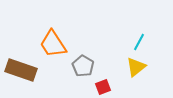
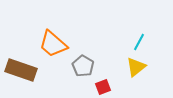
orange trapezoid: rotated 16 degrees counterclockwise
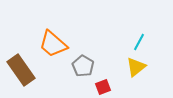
brown rectangle: rotated 36 degrees clockwise
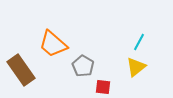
red square: rotated 28 degrees clockwise
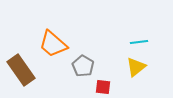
cyan line: rotated 54 degrees clockwise
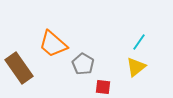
cyan line: rotated 48 degrees counterclockwise
gray pentagon: moved 2 px up
brown rectangle: moved 2 px left, 2 px up
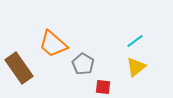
cyan line: moved 4 px left, 1 px up; rotated 18 degrees clockwise
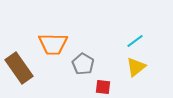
orange trapezoid: rotated 40 degrees counterclockwise
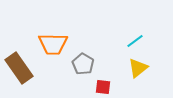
yellow triangle: moved 2 px right, 1 px down
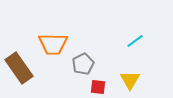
gray pentagon: rotated 15 degrees clockwise
yellow triangle: moved 8 px left, 12 px down; rotated 20 degrees counterclockwise
red square: moved 5 px left
